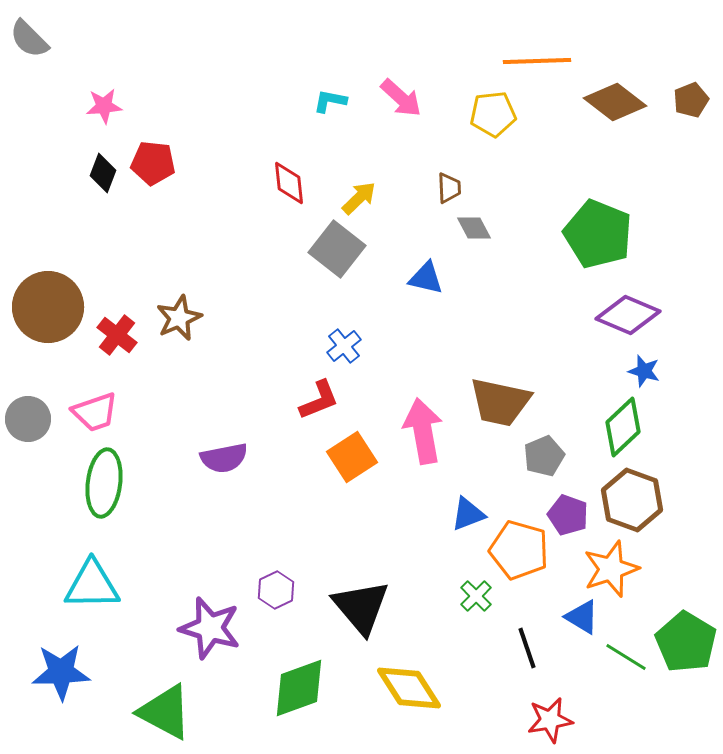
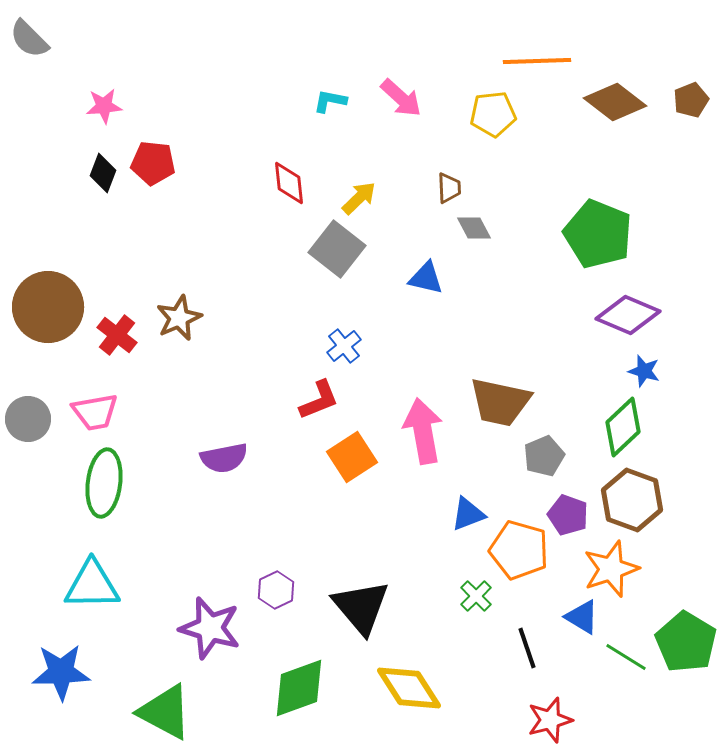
pink trapezoid at (95, 412): rotated 9 degrees clockwise
red star at (550, 720): rotated 6 degrees counterclockwise
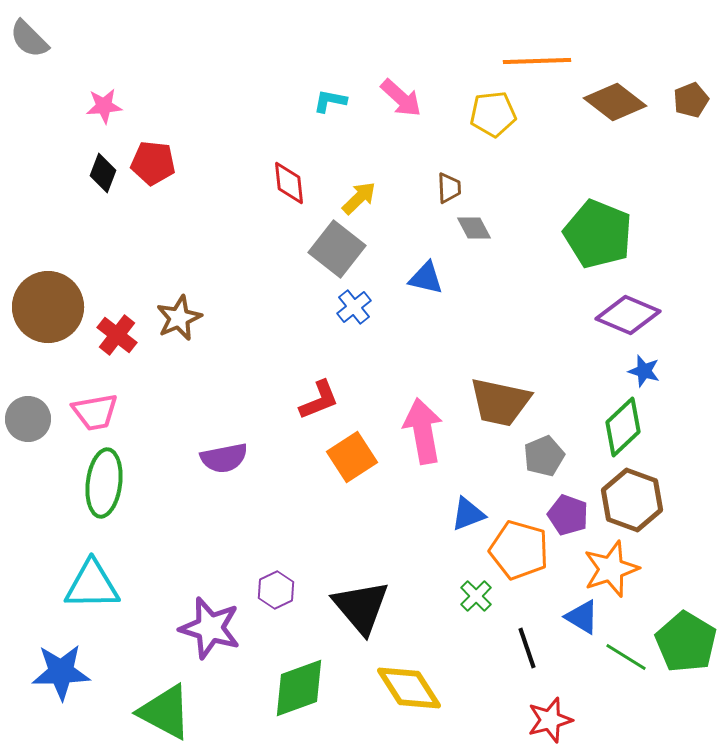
blue cross at (344, 346): moved 10 px right, 39 px up
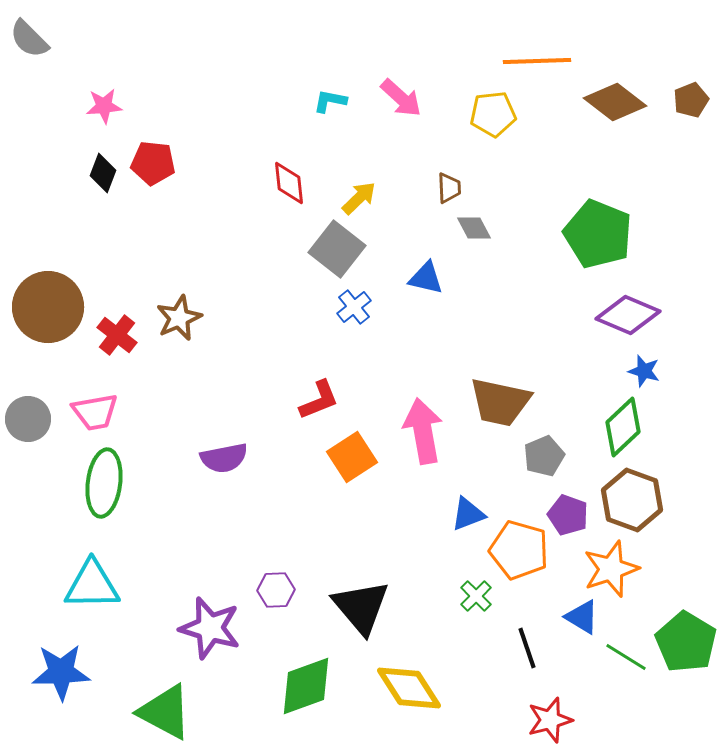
purple hexagon at (276, 590): rotated 24 degrees clockwise
green diamond at (299, 688): moved 7 px right, 2 px up
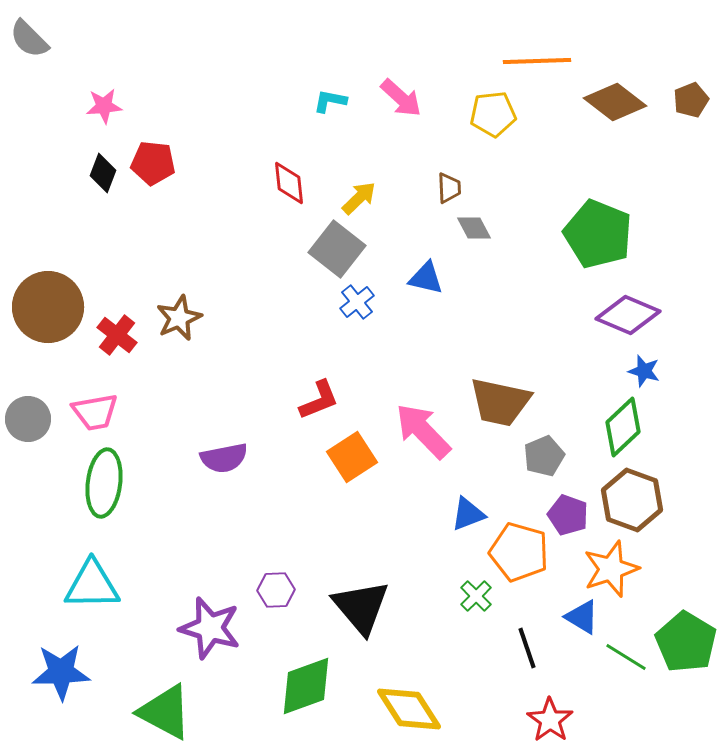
blue cross at (354, 307): moved 3 px right, 5 px up
pink arrow at (423, 431): rotated 34 degrees counterclockwise
orange pentagon at (519, 550): moved 2 px down
yellow diamond at (409, 688): moved 21 px down
red star at (550, 720): rotated 21 degrees counterclockwise
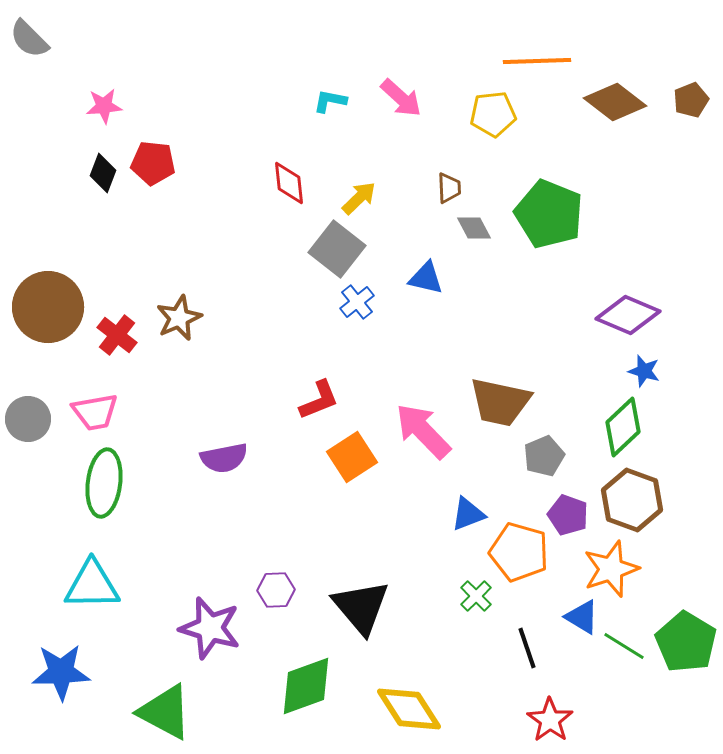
green pentagon at (598, 234): moved 49 px left, 20 px up
green line at (626, 657): moved 2 px left, 11 px up
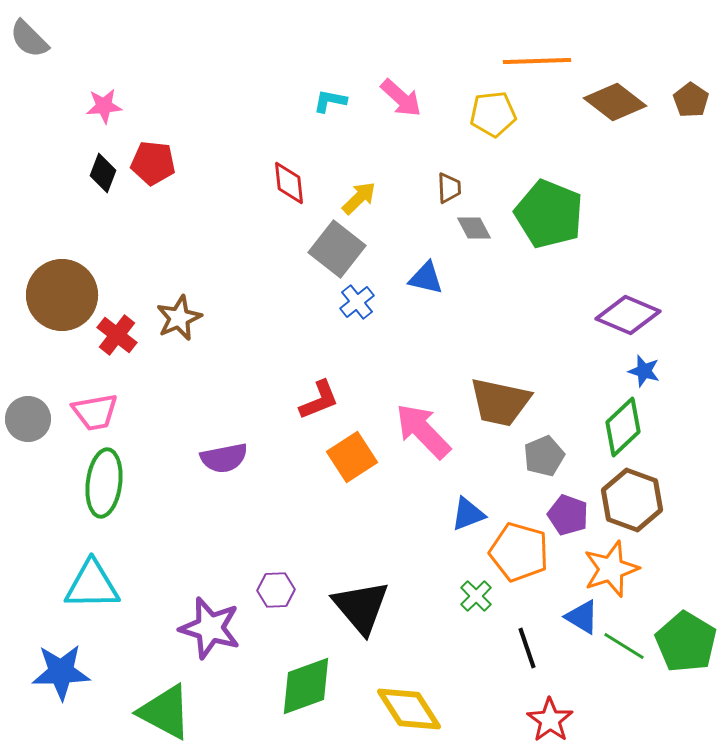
brown pentagon at (691, 100): rotated 16 degrees counterclockwise
brown circle at (48, 307): moved 14 px right, 12 px up
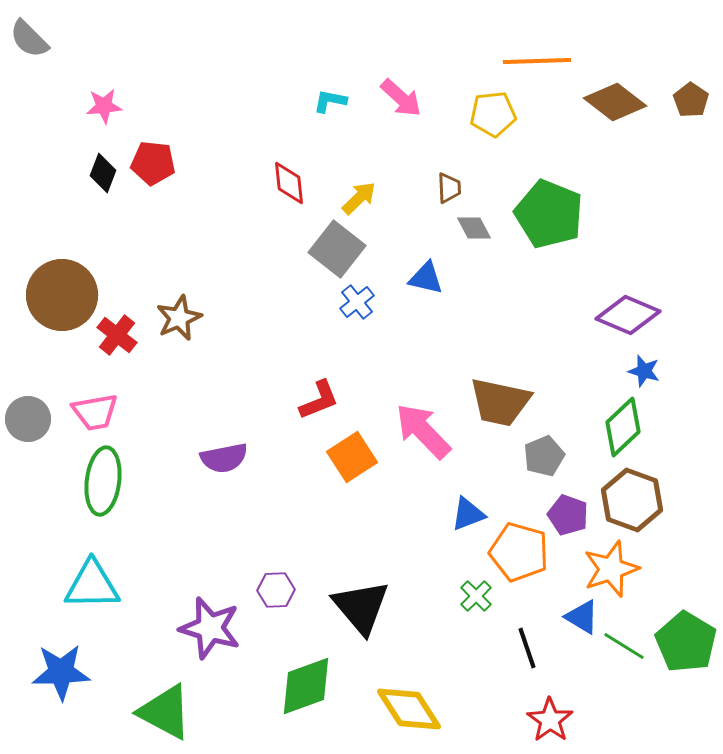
green ellipse at (104, 483): moved 1 px left, 2 px up
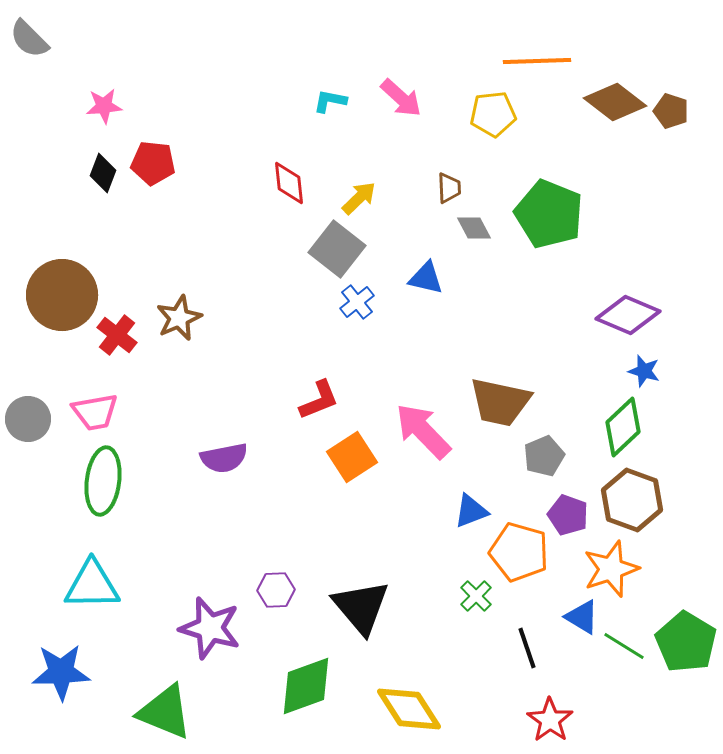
brown pentagon at (691, 100): moved 20 px left, 11 px down; rotated 16 degrees counterclockwise
blue triangle at (468, 514): moved 3 px right, 3 px up
green triangle at (165, 712): rotated 6 degrees counterclockwise
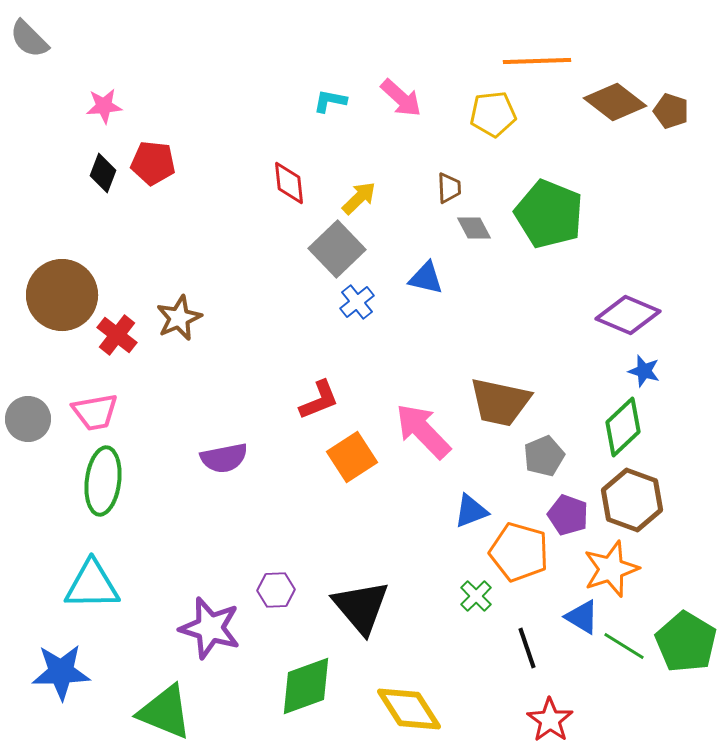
gray square at (337, 249): rotated 8 degrees clockwise
